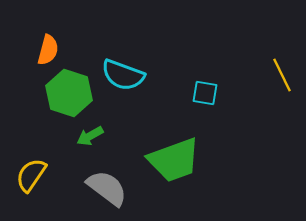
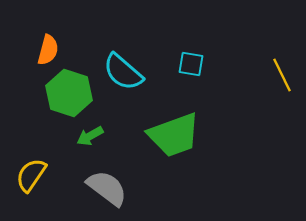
cyan semicircle: moved 3 px up; rotated 21 degrees clockwise
cyan square: moved 14 px left, 29 px up
green trapezoid: moved 25 px up
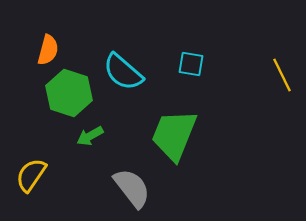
green trapezoid: rotated 132 degrees clockwise
gray semicircle: moved 25 px right; rotated 15 degrees clockwise
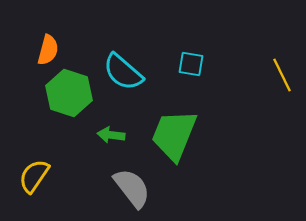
green arrow: moved 21 px right, 1 px up; rotated 36 degrees clockwise
yellow semicircle: moved 3 px right, 1 px down
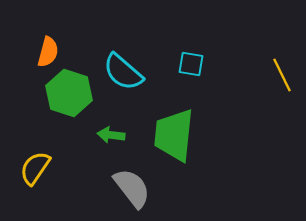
orange semicircle: moved 2 px down
green trapezoid: rotated 16 degrees counterclockwise
yellow semicircle: moved 1 px right, 8 px up
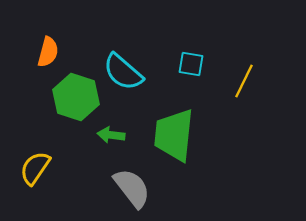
yellow line: moved 38 px left, 6 px down; rotated 52 degrees clockwise
green hexagon: moved 7 px right, 4 px down
